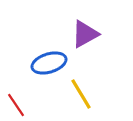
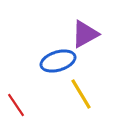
blue ellipse: moved 9 px right, 2 px up
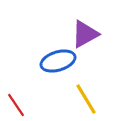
yellow line: moved 5 px right, 5 px down
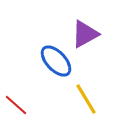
blue ellipse: moved 2 px left; rotated 64 degrees clockwise
red line: rotated 15 degrees counterclockwise
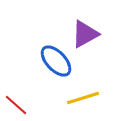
yellow line: moved 3 px left, 1 px up; rotated 76 degrees counterclockwise
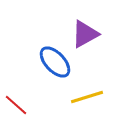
blue ellipse: moved 1 px left, 1 px down
yellow line: moved 4 px right, 1 px up
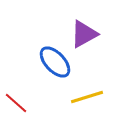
purple triangle: moved 1 px left
red line: moved 2 px up
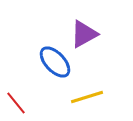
red line: rotated 10 degrees clockwise
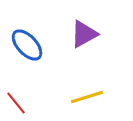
blue ellipse: moved 28 px left, 17 px up
